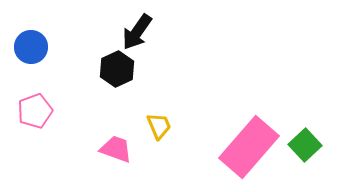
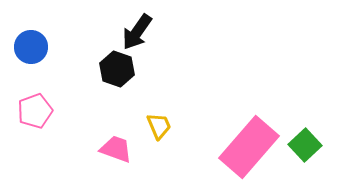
black hexagon: rotated 16 degrees counterclockwise
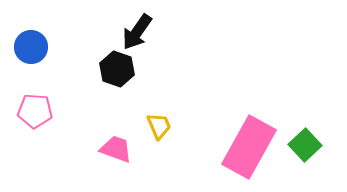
pink pentagon: rotated 24 degrees clockwise
pink rectangle: rotated 12 degrees counterclockwise
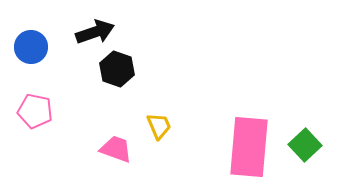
black arrow: moved 42 px left; rotated 144 degrees counterclockwise
pink pentagon: rotated 8 degrees clockwise
pink rectangle: rotated 24 degrees counterclockwise
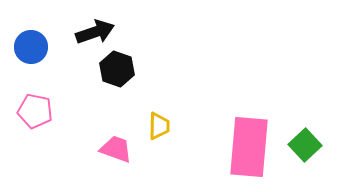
yellow trapezoid: rotated 24 degrees clockwise
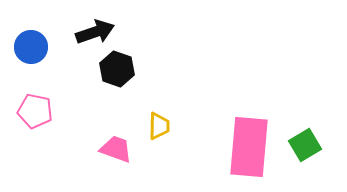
green square: rotated 12 degrees clockwise
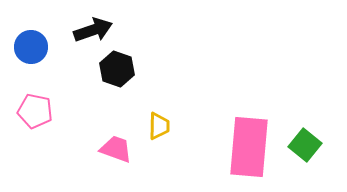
black arrow: moved 2 px left, 2 px up
green square: rotated 20 degrees counterclockwise
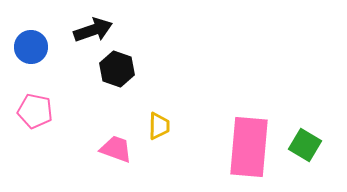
green square: rotated 8 degrees counterclockwise
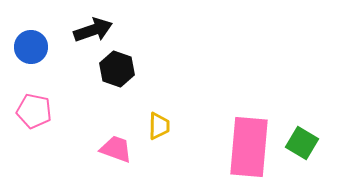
pink pentagon: moved 1 px left
green square: moved 3 px left, 2 px up
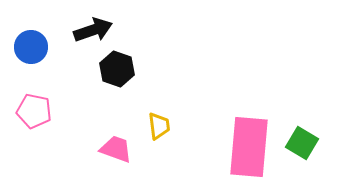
yellow trapezoid: rotated 8 degrees counterclockwise
